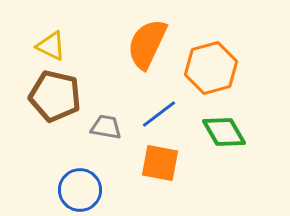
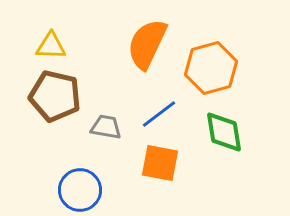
yellow triangle: rotated 24 degrees counterclockwise
green diamond: rotated 21 degrees clockwise
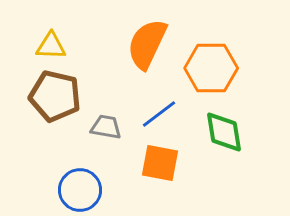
orange hexagon: rotated 15 degrees clockwise
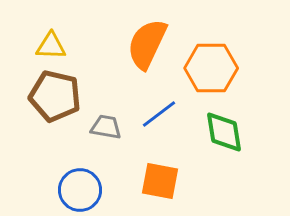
orange square: moved 18 px down
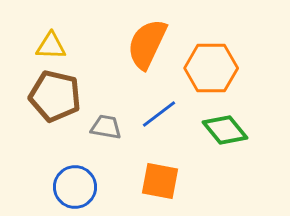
green diamond: moved 1 px right, 2 px up; rotated 30 degrees counterclockwise
blue circle: moved 5 px left, 3 px up
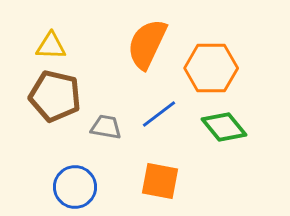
green diamond: moved 1 px left, 3 px up
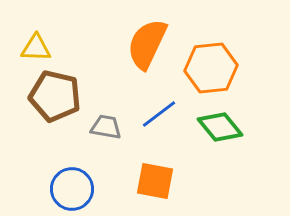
yellow triangle: moved 15 px left, 2 px down
orange hexagon: rotated 6 degrees counterclockwise
green diamond: moved 4 px left
orange square: moved 5 px left
blue circle: moved 3 px left, 2 px down
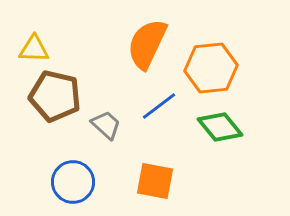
yellow triangle: moved 2 px left, 1 px down
blue line: moved 8 px up
gray trapezoid: moved 2 px up; rotated 32 degrees clockwise
blue circle: moved 1 px right, 7 px up
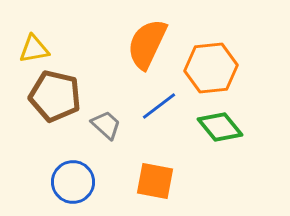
yellow triangle: rotated 12 degrees counterclockwise
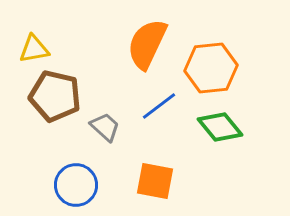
gray trapezoid: moved 1 px left, 2 px down
blue circle: moved 3 px right, 3 px down
